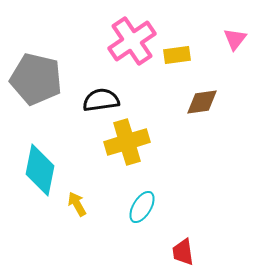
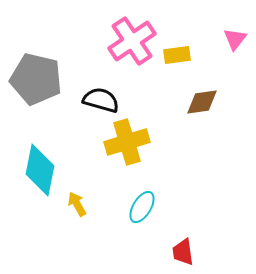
black semicircle: rotated 24 degrees clockwise
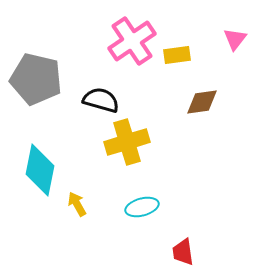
cyan ellipse: rotated 44 degrees clockwise
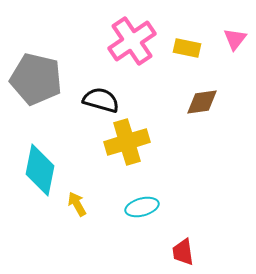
yellow rectangle: moved 10 px right, 7 px up; rotated 20 degrees clockwise
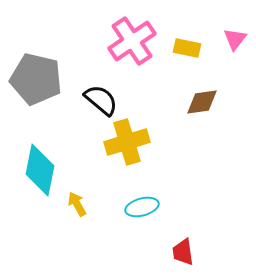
black semicircle: rotated 24 degrees clockwise
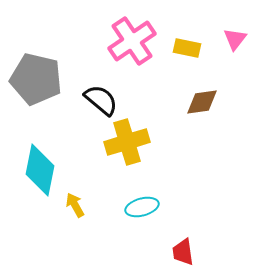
yellow arrow: moved 2 px left, 1 px down
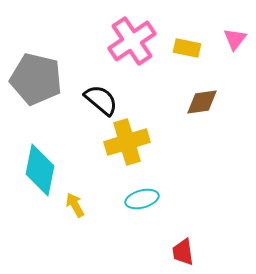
cyan ellipse: moved 8 px up
